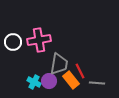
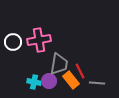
cyan cross: rotated 16 degrees counterclockwise
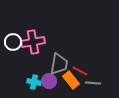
pink cross: moved 6 px left, 2 px down
red line: rotated 35 degrees counterclockwise
gray line: moved 4 px left
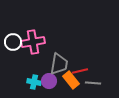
red line: rotated 42 degrees counterclockwise
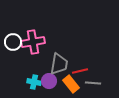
orange rectangle: moved 4 px down
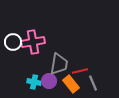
gray line: rotated 63 degrees clockwise
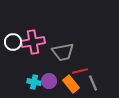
gray trapezoid: moved 4 px right, 12 px up; rotated 70 degrees clockwise
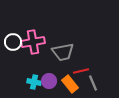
red line: moved 1 px right
orange rectangle: moved 1 px left
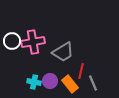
white circle: moved 1 px left, 1 px up
gray trapezoid: rotated 20 degrees counterclockwise
red line: rotated 63 degrees counterclockwise
purple circle: moved 1 px right
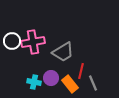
purple circle: moved 1 px right, 3 px up
